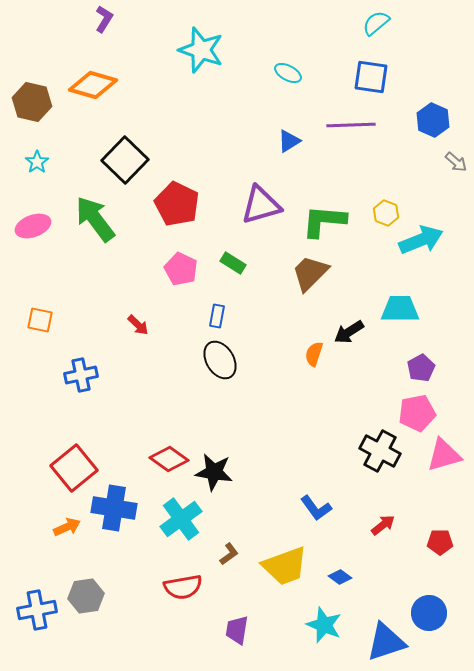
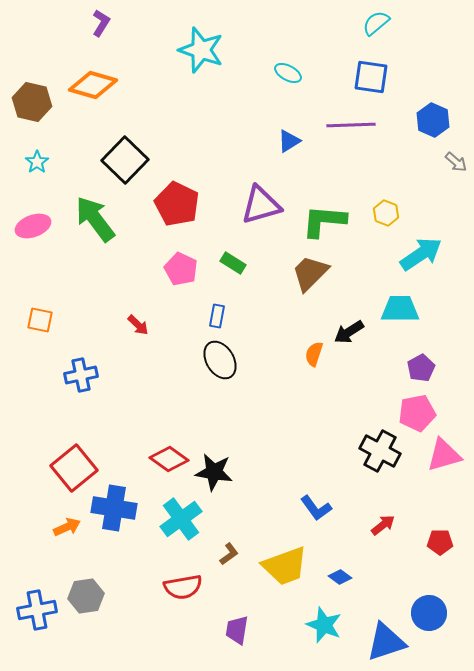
purple L-shape at (104, 19): moved 3 px left, 4 px down
cyan arrow at (421, 240): moved 14 px down; rotated 12 degrees counterclockwise
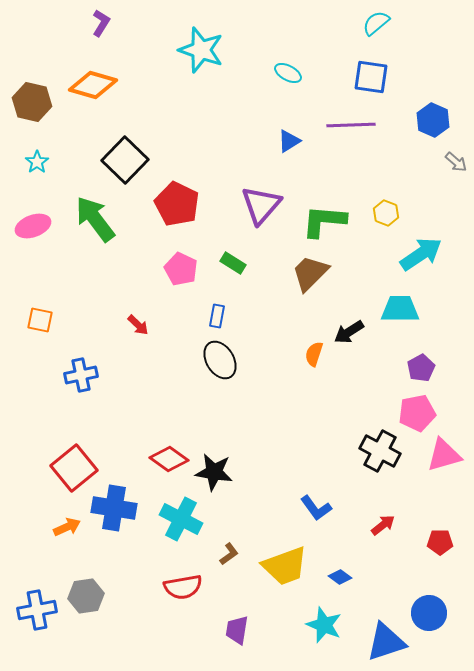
purple triangle at (261, 205): rotated 33 degrees counterclockwise
cyan cross at (181, 519): rotated 27 degrees counterclockwise
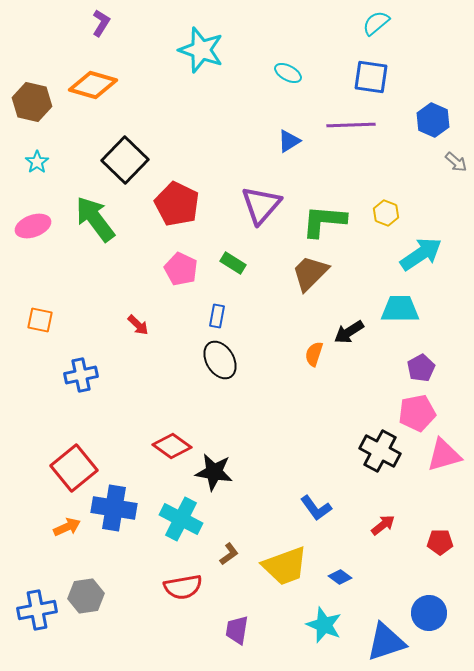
red diamond at (169, 459): moved 3 px right, 13 px up
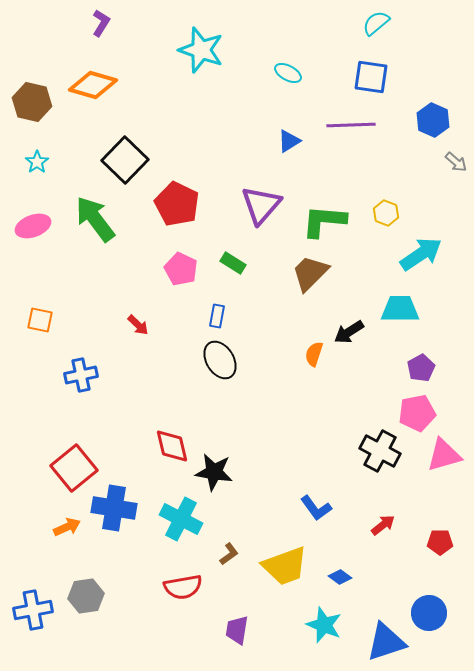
red diamond at (172, 446): rotated 42 degrees clockwise
blue cross at (37, 610): moved 4 px left
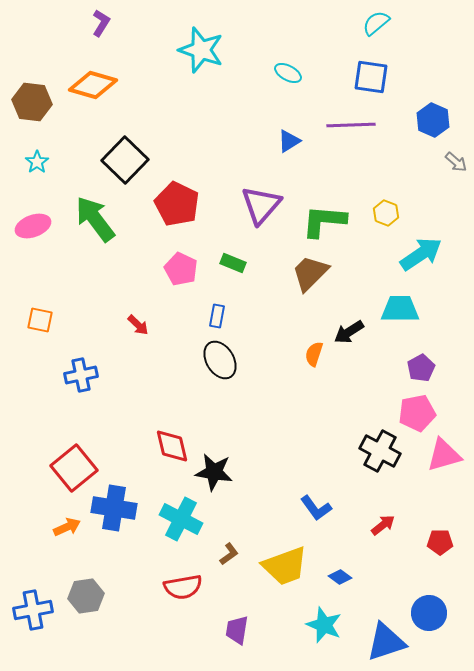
brown hexagon at (32, 102): rotated 6 degrees counterclockwise
green rectangle at (233, 263): rotated 10 degrees counterclockwise
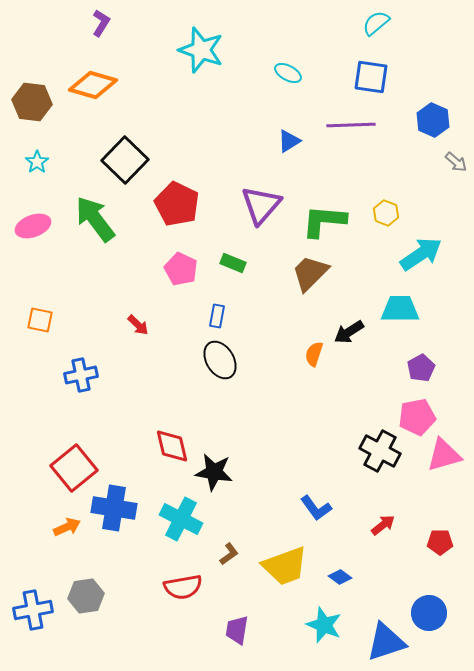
pink pentagon at (417, 413): moved 4 px down
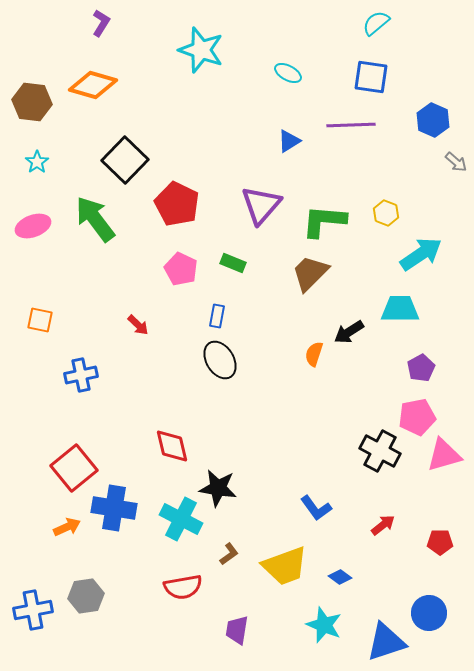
black star at (214, 472): moved 4 px right, 16 px down
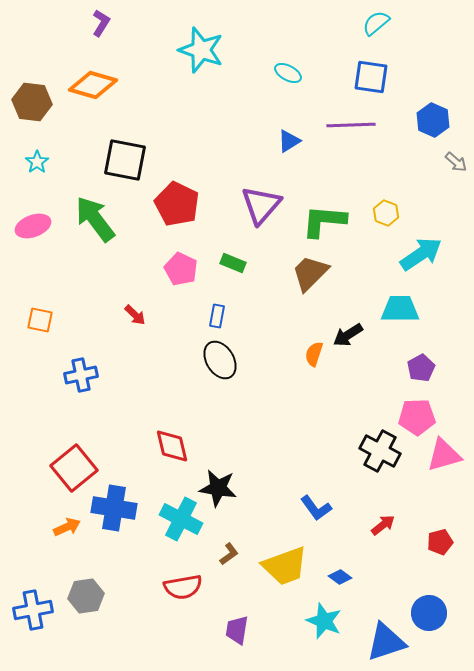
black square at (125, 160): rotated 33 degrees counterclockwise
red arrow at (138, 325): moved 3 px left, 10 px up
black arrow at (349, 332): moved 1 px left, 3 px down
pink pentagon at (417, 417): rotated 9 degrees clockwise
red pentagon at (440, 542): rotated 15 degrees counterclockwise
cyan star at (324, 625): moved 4 px up
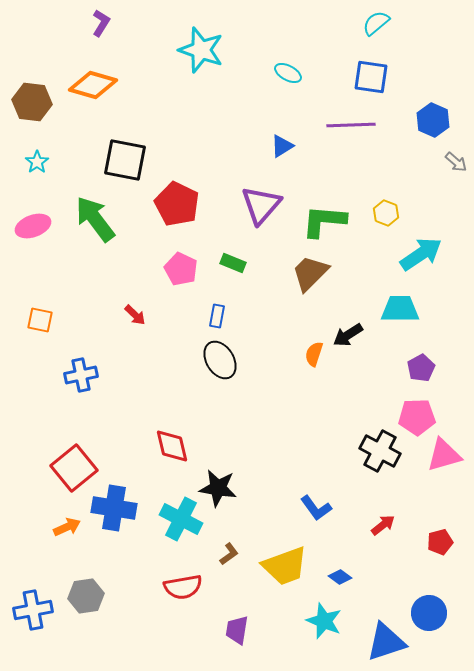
blue triangle at (289, 141): moved 7 px left, 5 px down
